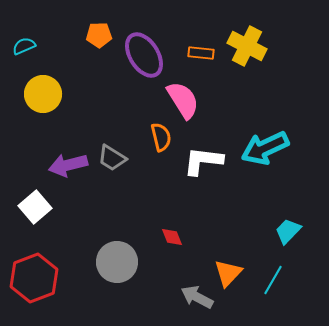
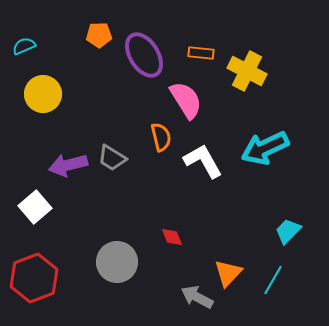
yellow cross: moved 25 px down
pink semicircle: moved 3 px right
white L-shape: rotated 54 degrees clockwise
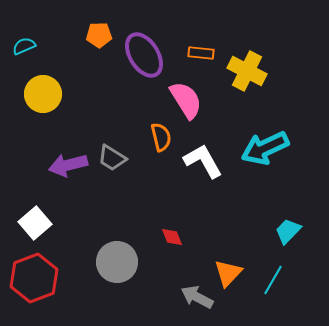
white square: moved 16 px down
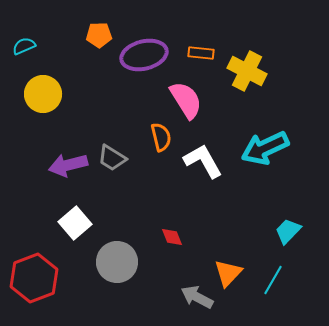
purple ellipse: rotated 72 degrees counterclockwise
white square: moved 40 px right
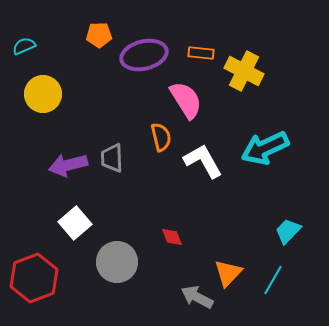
yellow cross: moved 3 px left
gray trapezoid: rotated 56 degrees clockwise
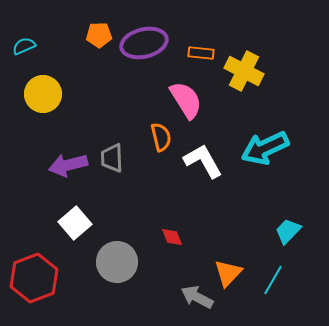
purple ellipse: moved 12 px up
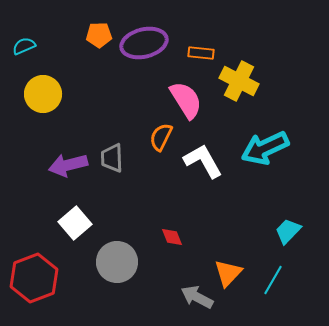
yellow cross: moved 5 px left, 10 px down
orange semicircle: rotated 140 degrees counterclockwise
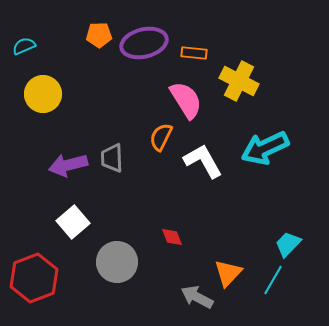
orange rectangle: moved 7 px left
white square: moved 2 px left, 1 px up
cyan trapezoid: moved 13 px down
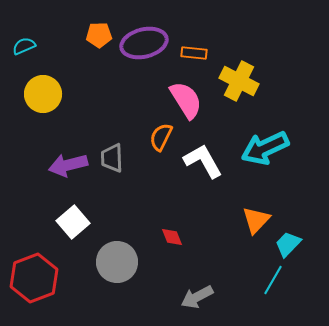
orange triangle: moved 28 px right, 53 px up
gray arrow: rotated 56 degrees counterclockwise
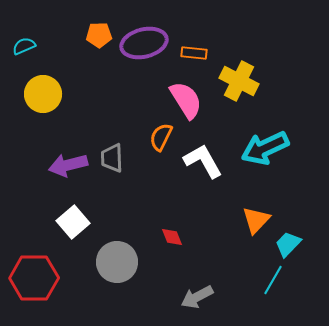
red hexagon: rotated 21 degrees clockwise
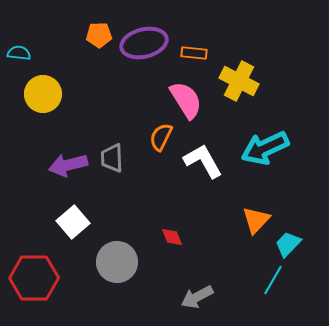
cyan semicircle: moved 5 px left, 7 px down; rotated 30 degrees clockwise
